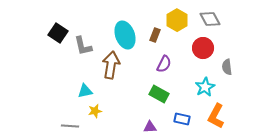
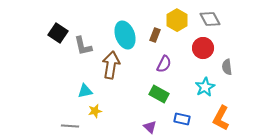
orange L-shape: moved 5 px right, 2 px down
purple triangle: rotated 48 degrees clockwise
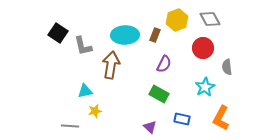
yellow hexagon: rotated 10 degrees clockwise
cyan ellipse: rotated 72 degrees counterclockwise
